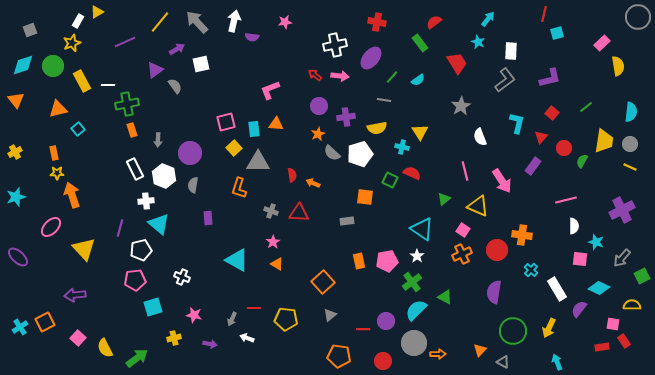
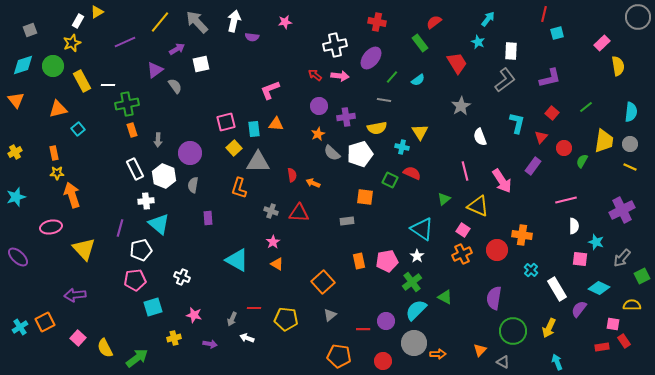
pink ellipse at (51, 227): rotated 35 degrees clockwise
purple semicircle at (494, 292): moved 6 px down
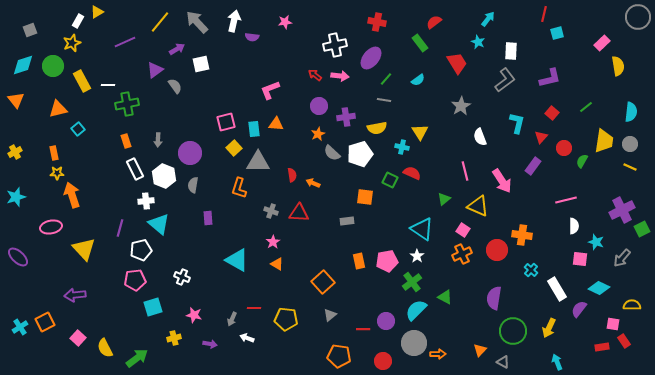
green line at (392, 77): moved 6 px left, 2 px down
orange rectangle at (132, 130): moved 6 px left, 11 px down
green square at (642, 276): moved 47 px up
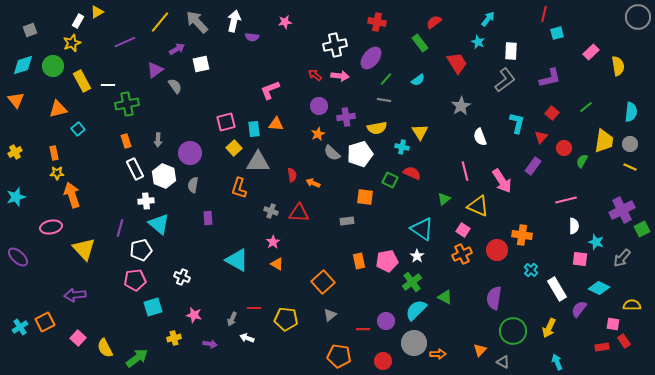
pink rectangle at (602, 43): moved 11 px left, 9 px down
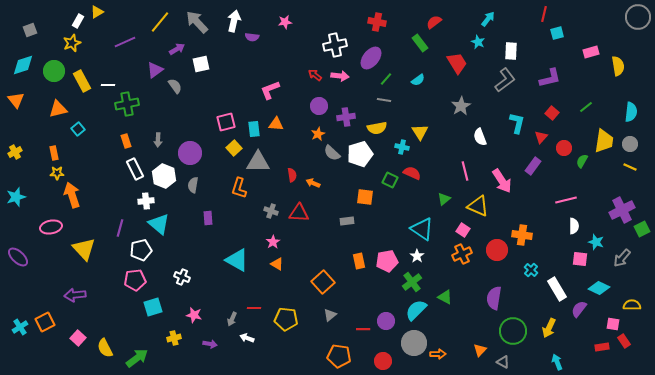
pink rectangle at (591, 52): rotated 28 degrees clockwise
green circle at (53, 66): moved 1 px right, 5 px down
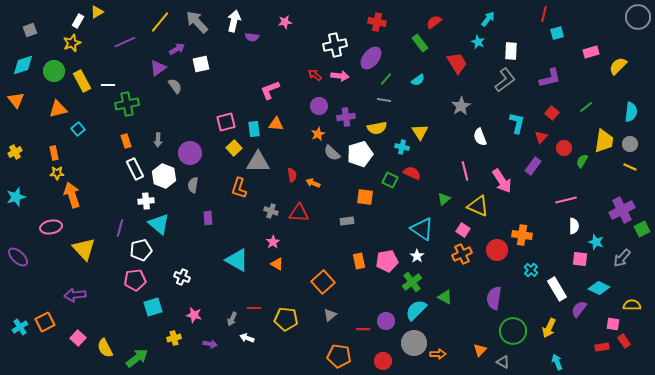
yellow semicircle at (618, 66): rotated 126 degrees counterclockwise
purple triangle at (155, 70): moved 3 px right, 2 px up
